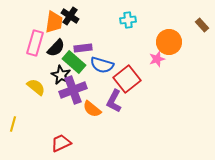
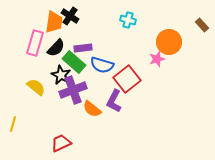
cyan cross: rotated 21 degrees clockwise
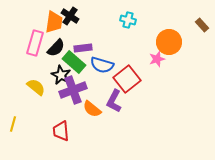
red trapezoid: moved 12 px up; rotated 70 degrees counterclockwise
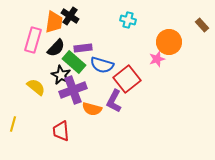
pink rectangle: moved 2 px left, 3 px up
orange semicircle: rotated 24 degrees counterclockwise
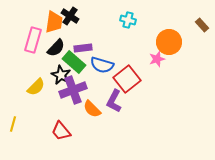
yellow semicircle: rotated 96 degrees clockwise
orange semicircle: rotated 30 degrees clockwise
red trapezoid: rotated 35 degrees counterclockwise
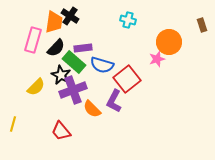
brown rectangle: rotated 24 degrees clockwise
